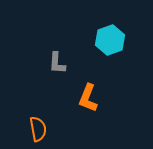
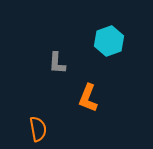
cyan hexagon: moved 1 px left, 1 px down
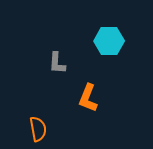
cyan hexagon: rotated 20 degrees clockwise
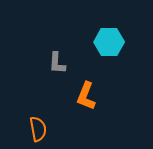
cyan hexagon: moved 1 px down
orange L-shape: moved 2 px left, 2 px up
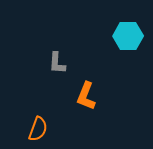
cyan hexagon: moved 19 px right, 6 px up
orange semicircle: rotated 30 degrees clockwise
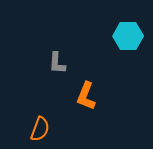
orange semicircle: moved 2 px right
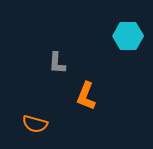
orange semicircle: moved 5 px left, 5 px up; rotated 85 degrees clockwise
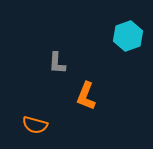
cyan hexagon: rotated 20 degrees counterclockwise
orange semicircle: moved 1 px down
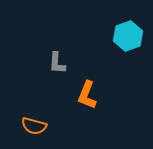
orange L-shape: moved 1 px right, 1 px up
orange semicircle: moved 1 px left, 1 px down
